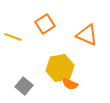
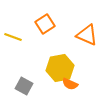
gray square: rotated 12 degrees counterclockwise
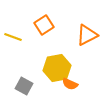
orange square: moved 1 px left, 1 px down
orange triangle: rotated 50 degrees counterclockwise
yellow hexagon: moved 3 px left
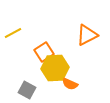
orange square: moved 27 px down
yellow line: moved 4 px up; rotated 48 degrees counterclockwise
yellow hexagon: moved 2 px left; rotated 8 degrees clockwise
gray square: moved 3 px right, 4 px down
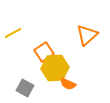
orange triangle: rotated 15 degrees counterclockwise
orange semicircle: moved 2 px left
gray square: moved 2 px left, 2 px up
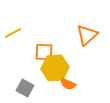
orange square: rotated 36 degrees clockwise
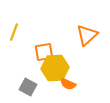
yellow line: moved 1 px right, 1 px up; rotated 42 degrees counterclockwise
orange square: rotated 12 degrees counterclockwise
gray square: moved 3 px right, 1 px up
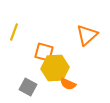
orange square: rotated 24 degrees clockwise
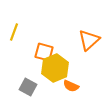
orange triangle: moved 2 px right, 5 px down
yellow hexagon: rotated 20 degrees counterclockwise
orange semicircle: moved 3 px right, 2 px down
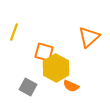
orange triangle: moved 3 px up
yellow hexagon: moved 1 px right; rotated 8 degrees counterclockwise
